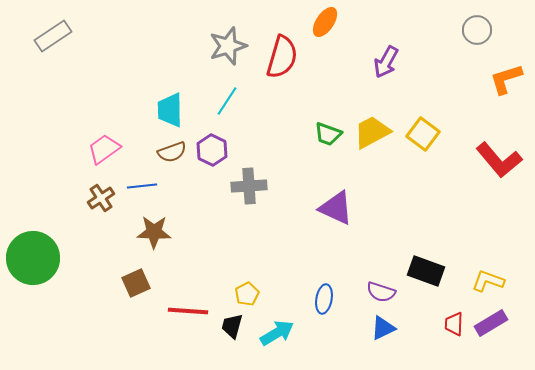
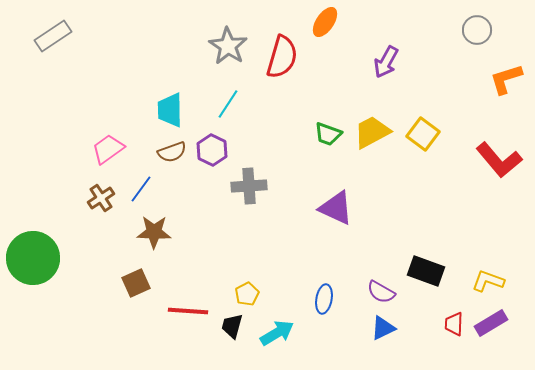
gray star: rotated 21 degrees counterclockwise
cyan line: moved 1 px right, 3 px down
pink trapezoid: moved 4 px right
blue line: moved 1 px left, 3 px down; rotated 48 degrees counterclockwise
purple semicircle: rotated 12 degrees clockwise
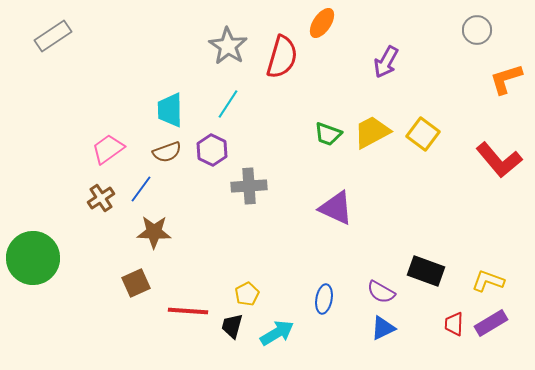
orange ellipse: moved 3 px left, 1 px down
brown semicircle: moved 5 px left
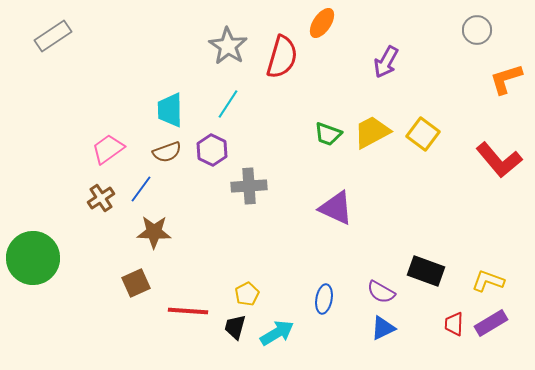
black trapezoid: moved 3 px right, 1 px down
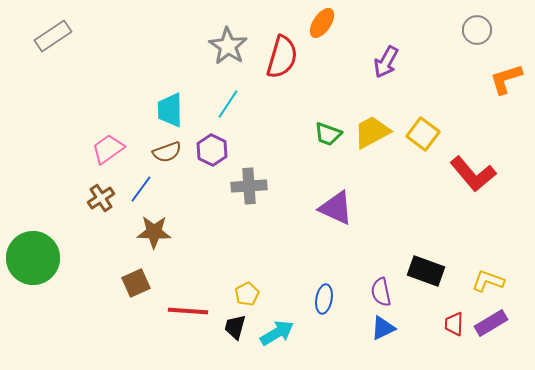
red L-shape: moved 26 px left, 14 px down
purple semicircle: rotated 48 degrees clockwise
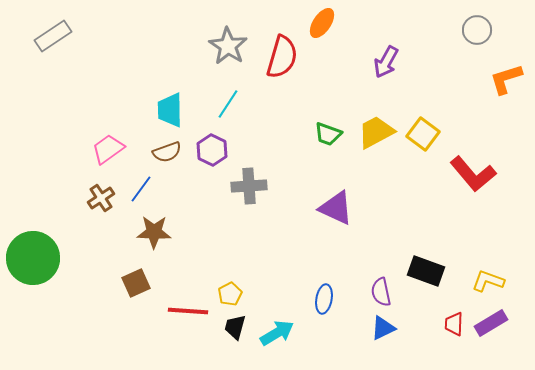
yellow trapezoid: moved 4 px right
yellow pentagon: moved 17 px left
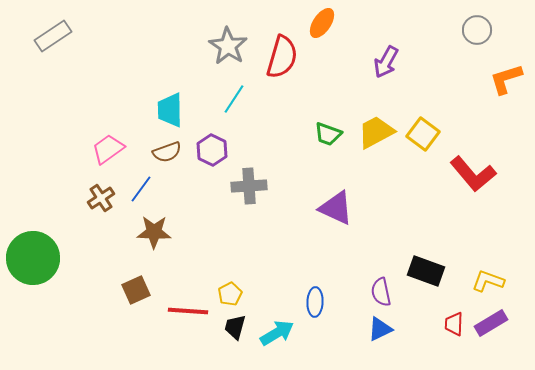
cyan line: moved 6 px right, 5 px up
brown square: moved 7 px down
blue ellipse: moved 9 px left, 3 px down; rotated 8 degrees counterclockwise
blue triangle: moved 3 px left, 1 px down
